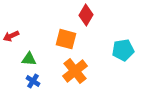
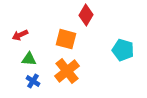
red arrow: moved 9 px right, 1 px up
cyan pentagon: rotated 25 degrees clockwise
orange cross: moved 8 px left
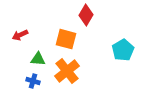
cyan pentagon: rotated 25 degrees clockwise
green triangle: moved 9 px right
blue cross: rotated 16 degrees counterclockwise
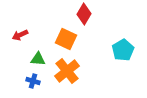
red diamond: moved 2 px left, 1 px up
orange square: rotated 10 degrees clockwise
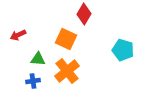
red arrow: moved 2 px left
cyan pentagon: rotated 25 degrees counterclockwise
blue cross: rotated 24 degrees counterclockwise
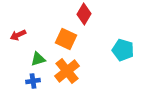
green triangle: rotated 21 degrees counterclockwise
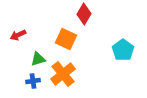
cyan pentagon: rotated 20 degrees clockwise
orange cross: moved 4 px left, 3 px down
